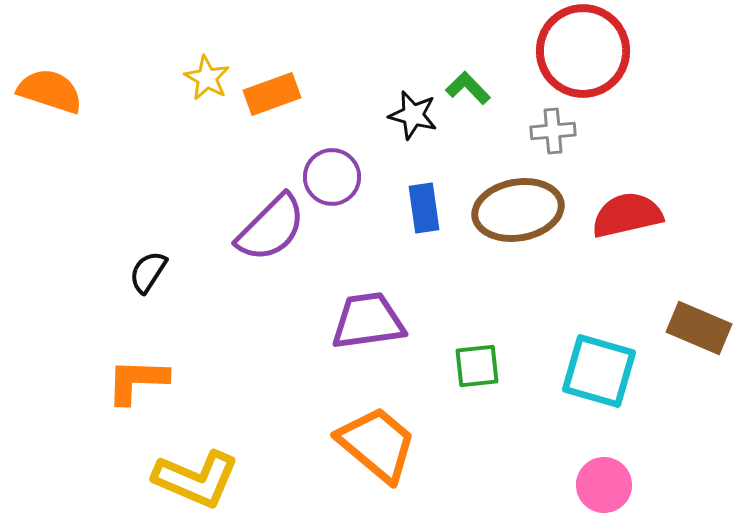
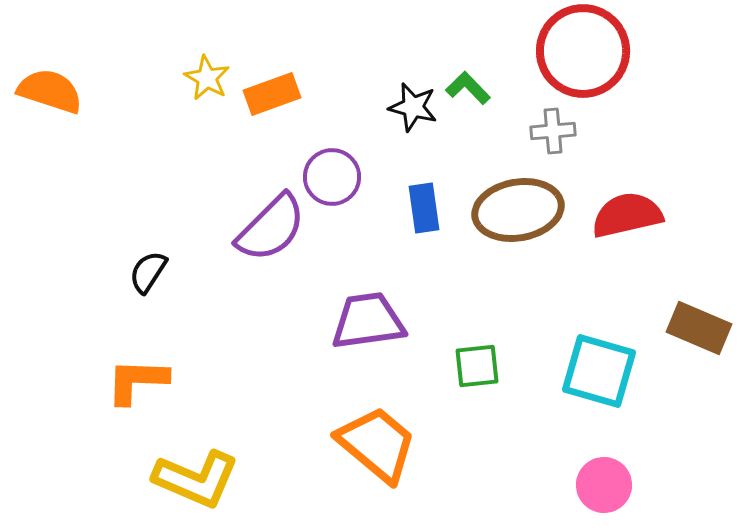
black star: moved 8 px up
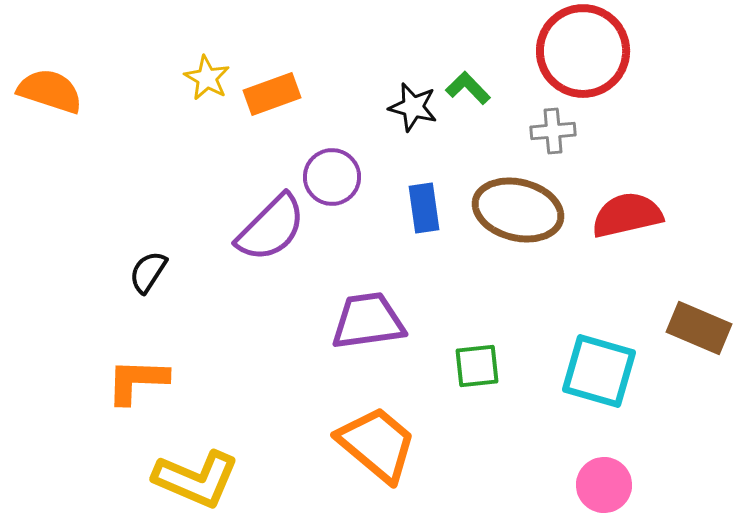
brown ellipse: rotated 24 degrees clockwise
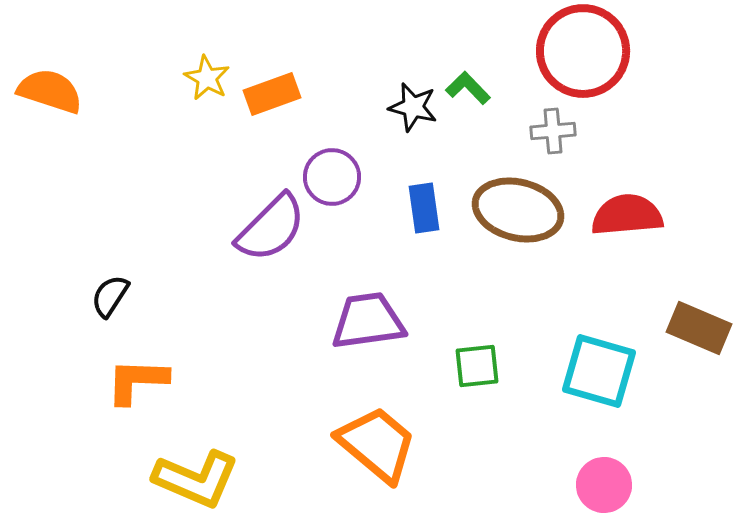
red semicircle: rotated 8 degrees clockwise
black semicircle: moved 38 px left, 24 px down
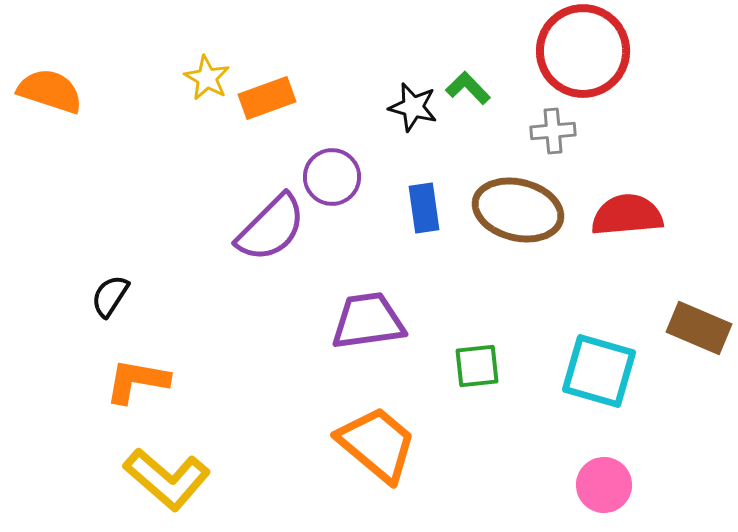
orange rectangle: moved 5 px left, 4 px down
orange L-shape: rotated 8 degrees clockwise
yellow L-shape: moved 29 px left; rotated 18 degrees clockwise
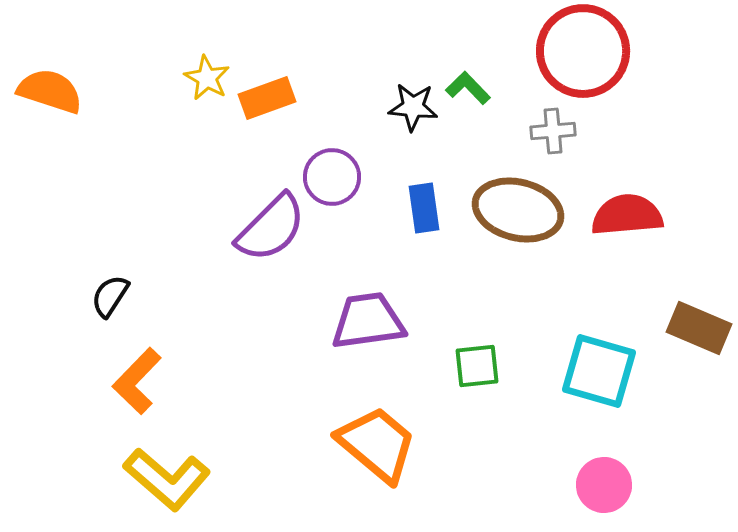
black star: rotated 9 degrees counterclockwise
orange L-shape: rotated 56 degrees counterclockwise
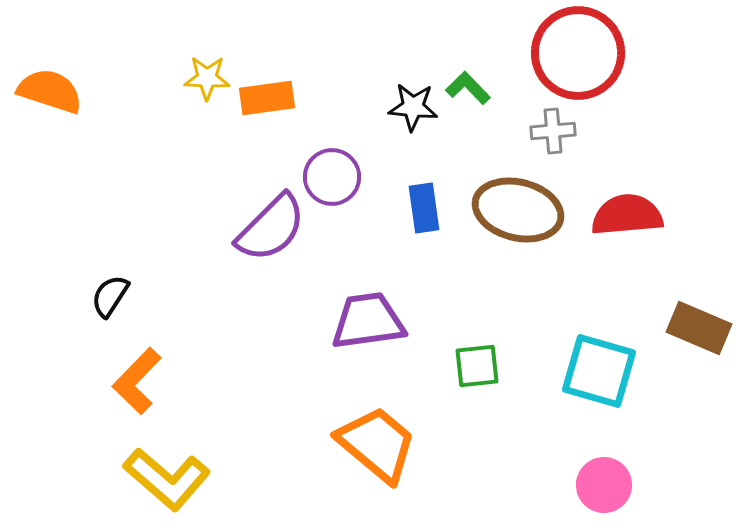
red circle: moved 5 px left, 2 px down
yellow star: rotated 27 degrees counterclockwise
orange rectangle: rotated 12 degrees clockwise
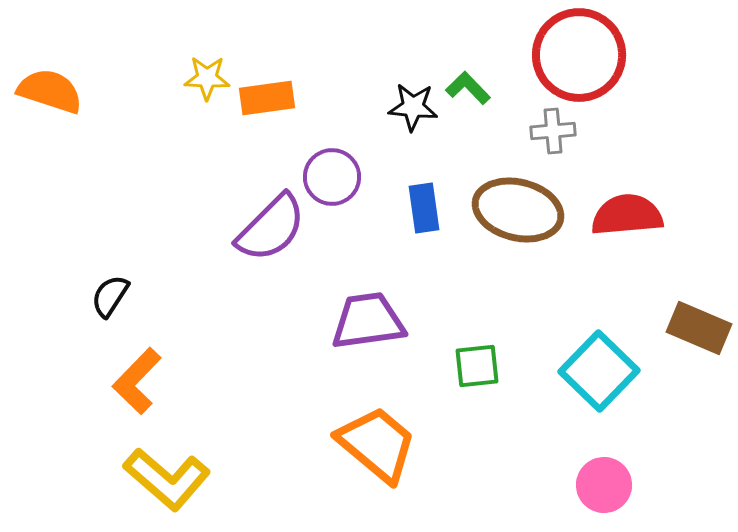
red circle: moved 1 px right, 2 px down
cyan square: rotated 28 degrees clockwise
